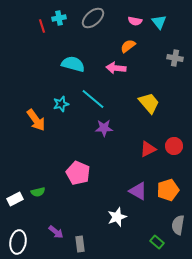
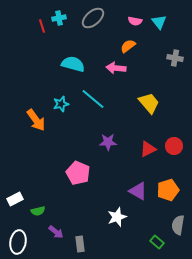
purple star: moved 4 px right, 14 px down
green semicircle: moved 19 px down
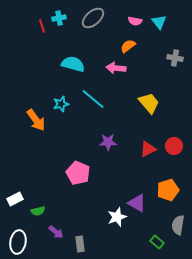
purple triangle: moved 1 px left, 12 px down
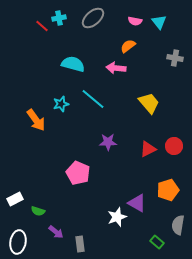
red line: rotated 32 degrees counterclockwise
green semicircle: rotated 32 degrees clockwise
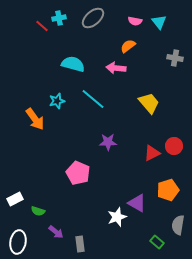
cyan star: moved 4 px left, 3 px up
orange arrow: moved 1 px left, 1 px up
red triangle: moved 4 px right, 4 px down
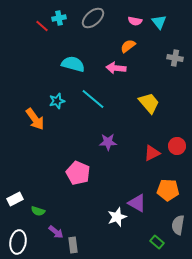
red circle: moved 3 px right
orange pentagon: rotated 20 degrees clockwise
gray rectangle: moved 7 px left, 1 px down
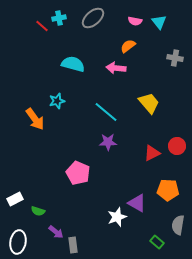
cyan line: moved 13 px right, 13 px down
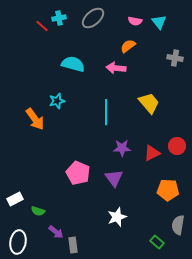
cyan line: rotated 50 degrees clockwise
purple star: moved 14 px right, 6 px down
purple triangle: moved 23 px left, 25 px up; rotated 24 degrees clockwise
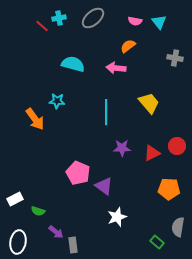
cyan star: rotated 21 degrees clockwise
purple triangle: moved 10 px left, 8 px down; rotated 18 degrees counterclockwise
orange pentagon: moved 1 px right, 1 px up
gray semicircle: moved 2 px down
